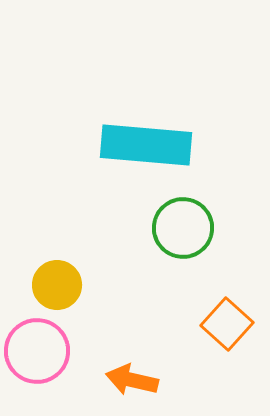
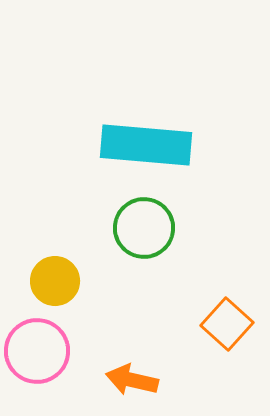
green circle: moved 39 px left
yellow circle: moved 2 px left, 4 px up
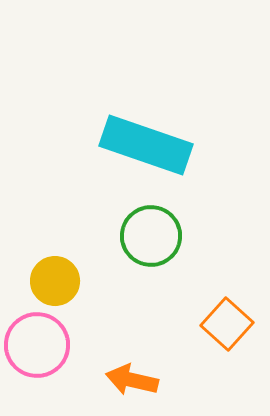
cyan rectangle: rotated 14 degrees clockwise
green circle: moved 7 px right, 8 px down
pink circle: moved 6 px up
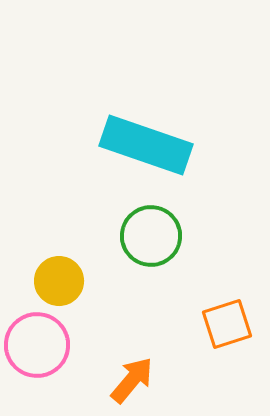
yellow circle: moved 4 px right
orange square: rotated 30 degrees clockwise
orange arrow: rotated 117 degrees clockwise
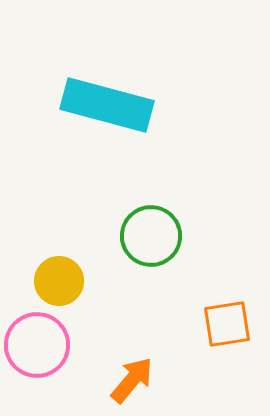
cyan rectangle: moved 39 px left, 40 px up; rotated 4 degrees counterclockwise
orange square: rotated 9 degrees clockwise
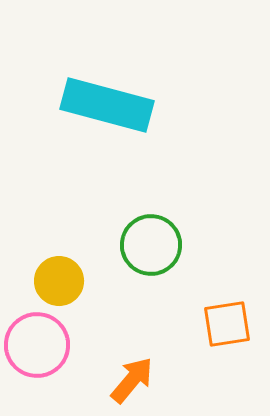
green circle: moved 9 px down
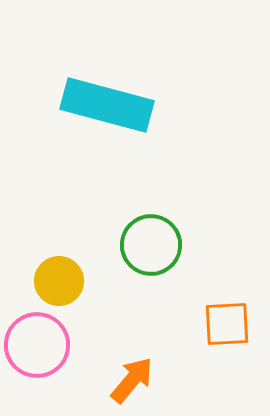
orange square: rotated 6 degrees clockwise
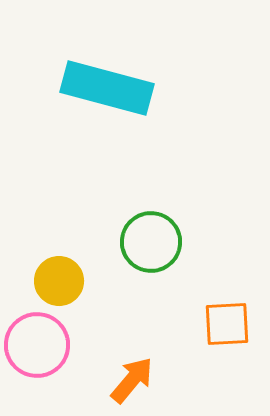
cyan rectangle: moved 17 px up
green circle: moved 3 px up
